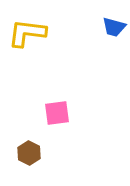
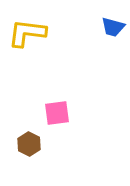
blue trapezoid: moved 1 px left
brown hexagon: moved 9 px up
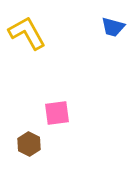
yellow L-shape: rotated 54 degrees clockwise
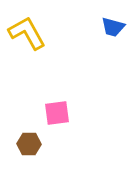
brown hexagon: rotated 25 degrees counterclockwise
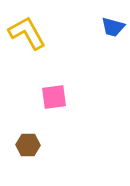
pink square: moved 3 px left, 16 px up
brown hexagon: moved 1 px left, 1 px down
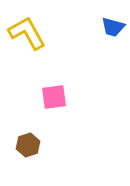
brown hexagon: rotated 20 degrees counterclockwise
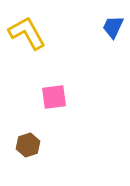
blue trapezoid: rotated 100 degrees clockwise
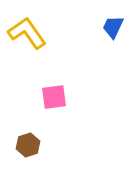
yellow L-shape: rotated 6 degrees counterclockwise
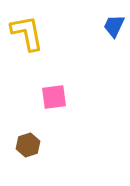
blue trapezoid: moved 1 px right, 1 px up
yellow L-shape: rotated 24 degrees clockwise
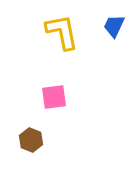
yellow L-shape: moved 35 px right, 1 px up
brown hexagon: moved 3 px right, 5 px up; rotated 20 degrees counterclockwise
